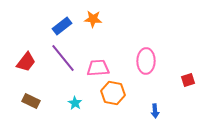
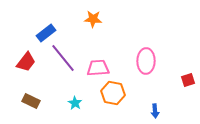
blue rectangle: moved 16 px left, 7 px down
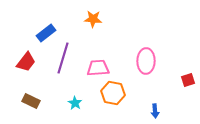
purple line: rotated 56 degrees clockwise
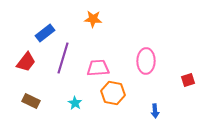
blue rectangle: moved 1 px left
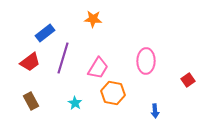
red trapezoid: moved 4 px right; rotated 15 degrees clockwise
pink trapezoid: rotated 125 degrees clockwise
red square: rotated 16 degrees counterclockwise
brown rectangle: rotated 36 degrees clockwise
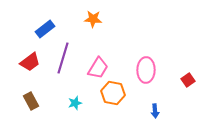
blue rectangle: moved 4 px up
pink ellipse: moved 9 px down
cyan star: rotated 24 degrees clockwise
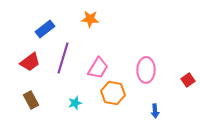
orange star: moved 3 px left
brown rectangle: moved 1 px up
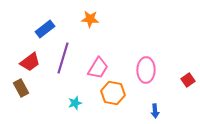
brown rectangle: moved 10 px left, 12 px up
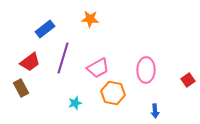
pink trapezoid: rotated 30 degrees clockwise
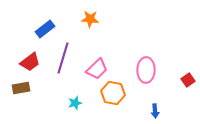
pink trapezoid: moved 1 px left, 1 px down; rotated 15 degrees counterclockwise
brown rectangle: rotated 72 degrees counterclockwise
